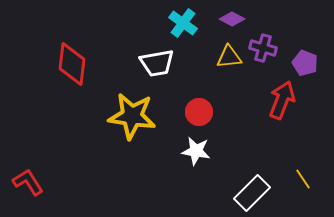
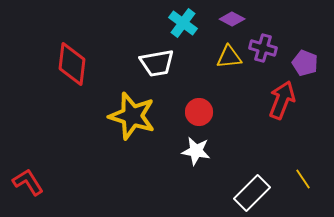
yellow star: rotated 9 degrees clockwise
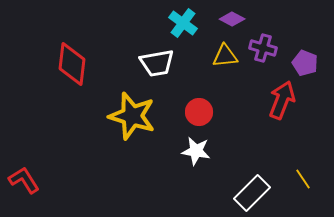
yellow triangle: moved 4 px left, 1 px up
red L-shape: moved 4 px left, 2 px up
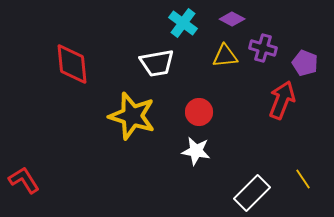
red diamond: rotated 12 degrees counterclockwise
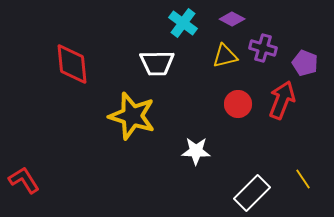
yellow triangle: rotated 8 degrees counterclockwise
white trapezoid: rotated 9 degrees clockwise
red circle: moved 39 px right, 8 px up
white star: rotated 8 degrees counterclockwise
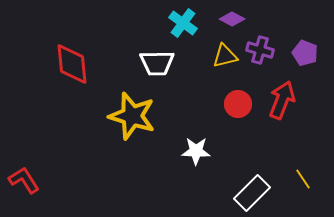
purple cross: moved 3 px left, 2 px down
purple pentagon: moved 10 px up
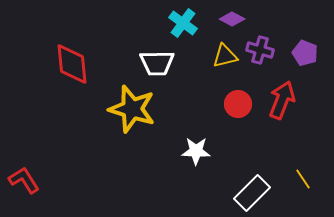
yellow star: moved 7 px up
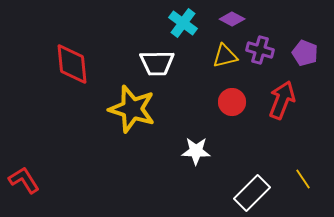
red circle: moved 6 px left, 2 px up
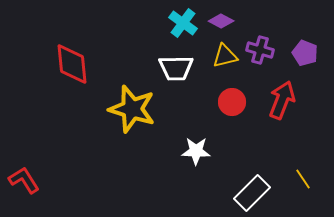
purple diamond: moved 11 px left, 2 px down
white trapezoid: moved 19 px right, 5 px down
